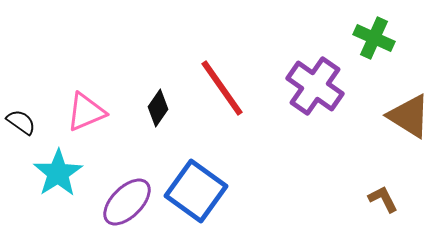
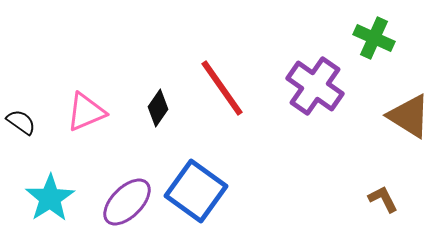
cyan star: moved 8 px left, 25 px down
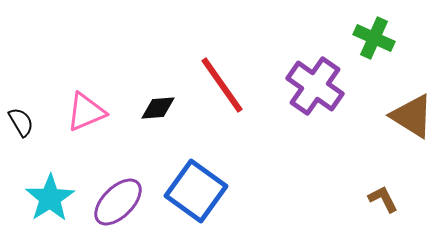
red line: moved 3 px up
black diamond: rotated 51 degrees clockwise
brown triangle: moved 3 px right
black semicircle: rotated 24 degrees clockwise
purple ellipse: moved 9 px left
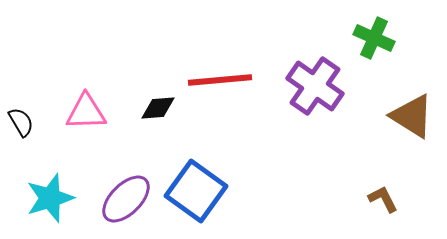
red line: moved 2 px left, 5 px up; rotated 60 degrees counterclockwise
pink triangle: rotated 21 degrees clockwise
cyan star: rotated 15 degrees clockwise
purple ellipse: moved 8 px right, 3 px up
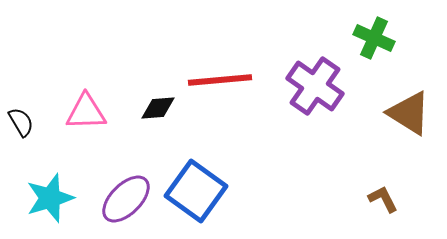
brown triangle: moved 3 px left, 3 px up
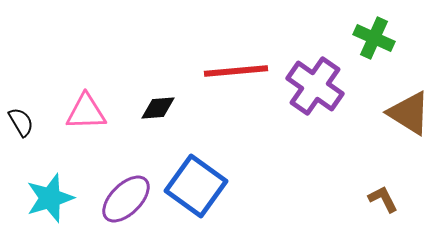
red line: moved 16 px right, 9 px up
blue square: moved 5 px up
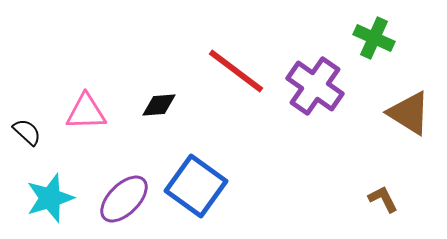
red line: rotated 42 degrees clockwise
black diamond: moved 1 px right, 3 px up
black semicircle: moved 6 px right, 10 px down; rotated 16 degrees counterclockwise
purple ellipse: moved 2 px left
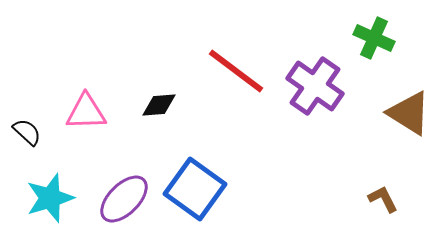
blue square: moved 1 px left, 3 px down
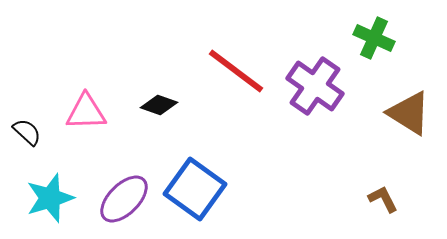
black diamond: rotated 24 degrees clockwise
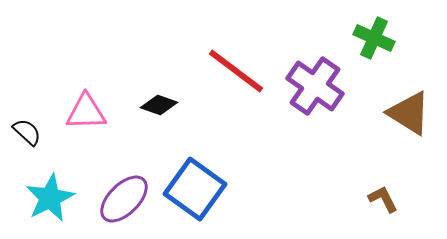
cyan star: rotated 9 degrees counterclockwise
